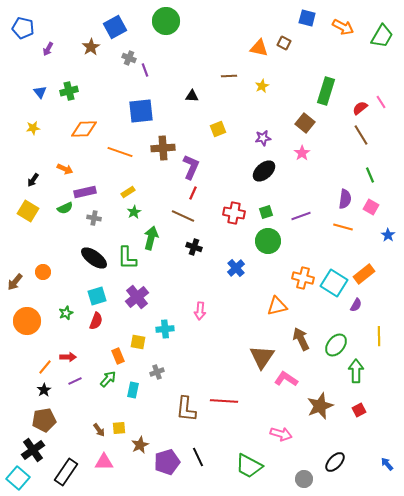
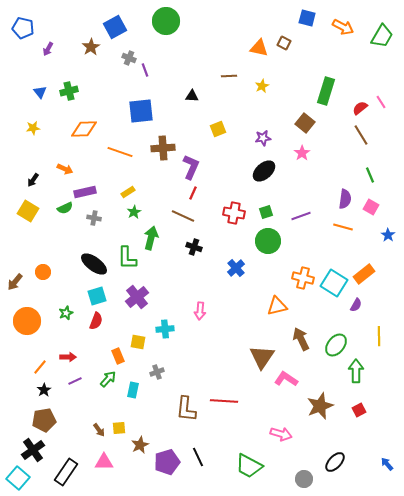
black ellipse at (94, 258): moved 6 px down
orange line at (45, 367): moved 5 px left
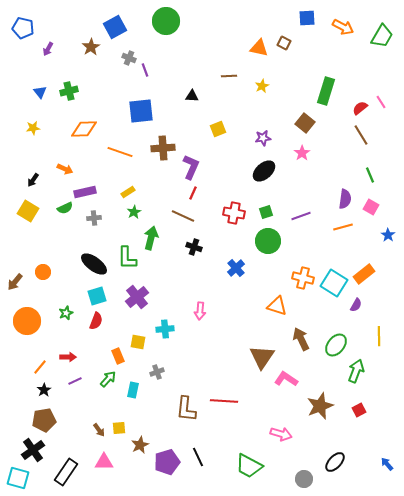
blue square at (307, 18): rotated 18 degrees counterclockwise
gray cross at (94, 218): rotated 16 degrees counterclockwise
orange line at (343, 227): rotated 30 degrees counterclockwise
orange triangle at (277, 306): rotated 30 degrees clockwise
green arrow at (356, 371): rotated 20 degrees clockwise
cyan square at (18, 478): rotated 25 degrees counterclockwise
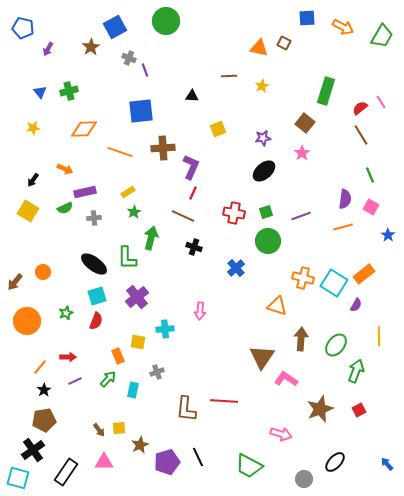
brown arrow at (301, 339): rotated 30 degrees clockwise
brown star at (320, 406): moved 3 px down
